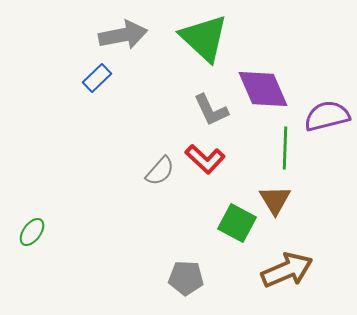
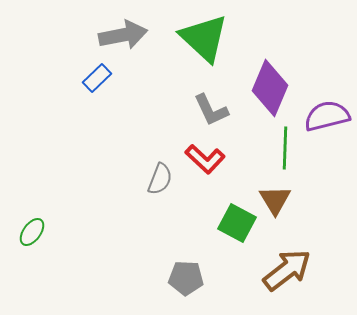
purple diamond: moved 7 px right, 1 px up; rotated 46 degrees clockwise
gray semicircle: moved 8 px down; rotated 20 degrees counterclockwise
brown arrow: rotated 15 degrees counterclockwise
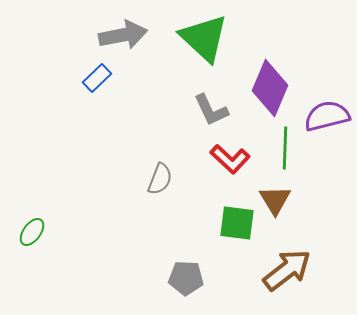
red L-shape: moved 25 px right
green square: rotated 21 degrees counterclockwise
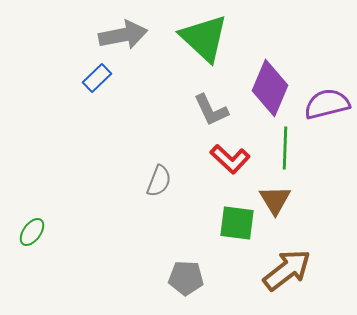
purple semicircle: moved 12 px up
gray semicircle: moved 1 px left, 2 px down
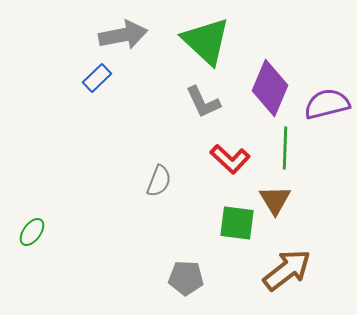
green triangle: moved 2 px right, 3 px down
gray L-shape: moved 8 px left, 8 px up
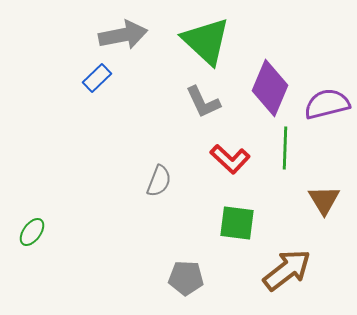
brown triangle: moved 49 px right
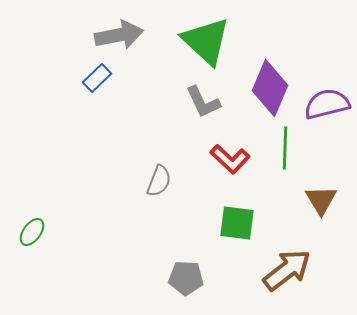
gray arrow: moved 4 px left
brown triangle: moved 3 px left
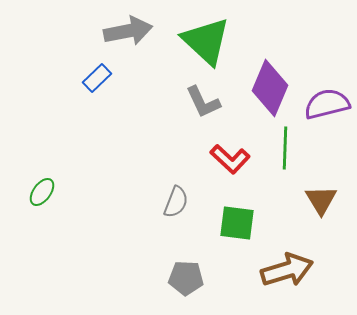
gray arrow: moved 9 px right, 4 px up
gray semicircle: moved 17 px right, 21 px down
green ellipse: moved 10 px right, 40 px up
brown arrow: rotated 21 degrees clockwise
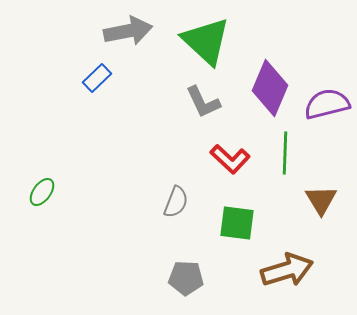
green line: moved 5 px down
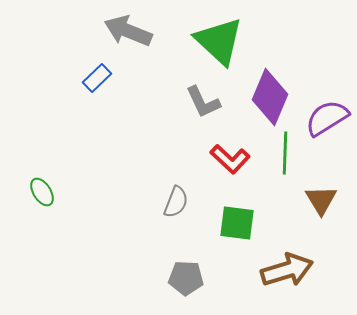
gray arrow: rotated 147 degrees counterclockwise
green triangle: moved 13 px right
purple diamond: moved 9 px down
purple semicircle: moved 14 px down; rotated 18 degrees counterclockwise
green ellipse: rotated 68 degrees counterclockwise
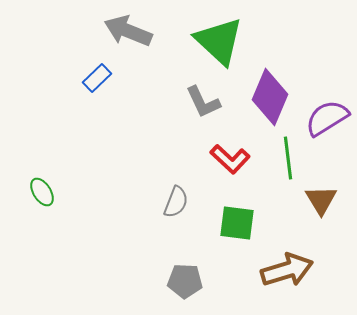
green line: moved 3 px right, 5 px down; rotated 9 degrees counterclockwise
gray pentagon: moved 1 px left, 3 px down
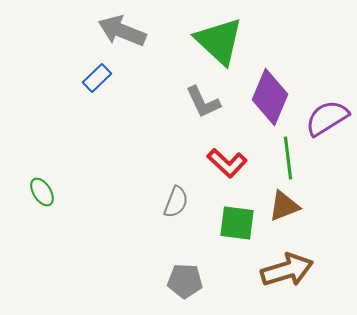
gray arrow: moved 6 px left
red L-shape: moved 3 px left, 4 px down
brown triangle: moved 37 px left, 6 px down; rotated 40 degrees clockwise
